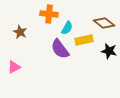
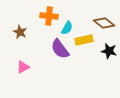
orange cross: moved 2 px down
pink triangle: moved 9 px right
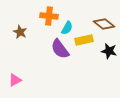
brown diamond: moved 1 px down
pink triangle: moved 8 px left, 13 px down
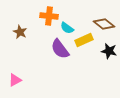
cyan semicircle: rotated 96 degrees clockwise
yellow rectangle: rotated 12 degrees counterclockwise
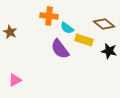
brown star: moved 10 px left
yellow rectangle: rotated 42 degrees clockwise
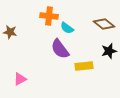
brown star: rotated 16 degrees counterclockwise
yellow rectangle: moved 26 px down; rotated 24 degrees counterclockwise
black star: rotated 28 degrees counterclockwise
pink triangle: moved 5 px right, 1 px up
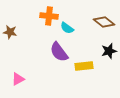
brown diamond: moved 2 px up
purple semicircle: moved 1 px left, 3 px down
pink triangle: moved 2 px left
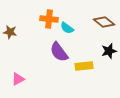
orange cross: moved 3 px down
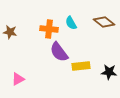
orange cross: moved 10 px down
cyan semicircle: moved 4 px right, 5 px up; rotated 24 degrees clockwise
black star: moved 21 px down; rotated 21 degrees clockwise
yellow rectangle: moved 3 px left
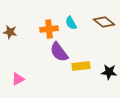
orange cross: rotated 12 degrees counterclockwise
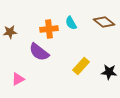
brown star: rotated 16 degrees counterclockwise
purple semicircle: moved 20 px left; rotated 15 degrees counterclockwise
yellow rectangle: rotated 42 degrees counterclockwise
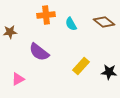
cyan semicircle: moved 1 px down
orange cross: moved 3 px left, 14 px up
